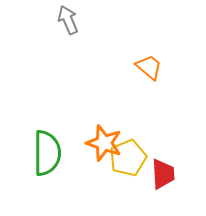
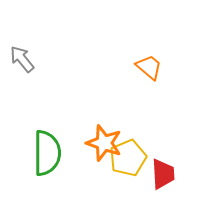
gray arrow: moved 46 px left, 39 px down; rotated 16 degrees counterclockwise
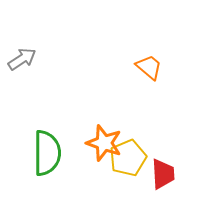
gray arrow: rotated 96 degrees clockwise
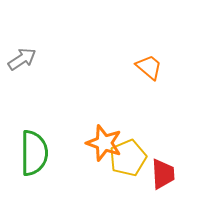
green semicircle: moved 13 px left
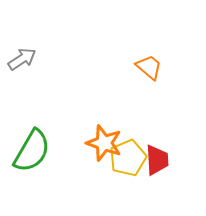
green semicircle: moved 2 px left, 2 px up; rotated 30 degrees clockwise
red trapezoid: moved 6 px left, 14 px up
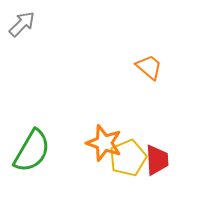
gray arrow: moved 35 px up; rotated 12 degrees counterclockwise
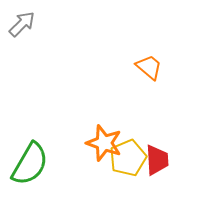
green semicircle: moved 2 px left, 13 px down
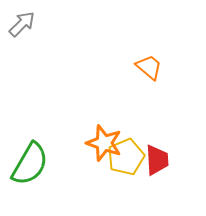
yellow pentagon: moved 2 px left, 1 px up
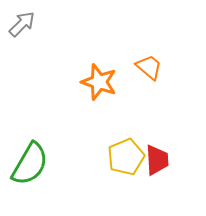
orange star: moved 5 px left, 61 px up
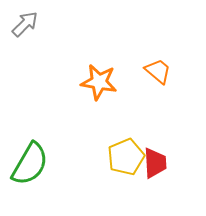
gray arrow: moved 3 px right
orange trapezoid: moved 9 px right, 4 px down
orange star: rotated 9 degrees counterclockwise
red trapezoid: moved 2 px left, 3 px down
